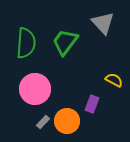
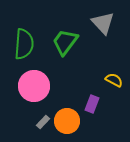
green semicircle: moved 2 px left, 1 px down
pink circle: moved 1 px left, 3 px up
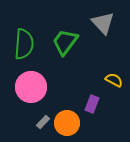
pink circle: moved 3 px left, 1 px down
orange circle: moved 2 px down
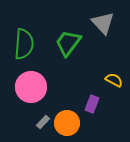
green trapezoid: moved 3 px right, 1 px down
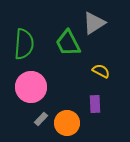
gray triangle: moved 9 px left; rotated 40 degrees clockwise
green trapezoid: rotated 64 degrees counterclockwise
yellow semicircle: moved 13 px left, 9 px up
purple rectangle: moved 3 px right; rotated 24 degrees counterclockwise
gray rectangle: moved 2 px left, 3 px up
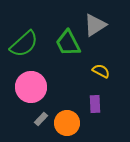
gray triangle: moved 1 px right, 2 px down
green semicircle: rotated 44 degrees clockwise
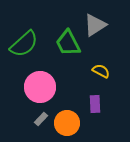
pink circle: moved 9 px right
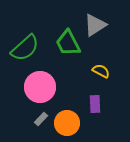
green semicircle: moved 1 px right, 4 px down
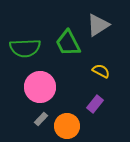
gray triangle: moved 3 px right
green semicircle: rotated 40 degrees clockwise
purple rectangle: rotated 42 degrees clockwise
orange circle: moved 3 px down
